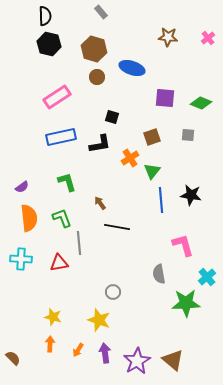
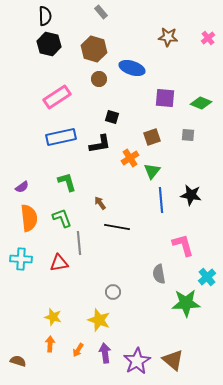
brown circle at (97, 77): moved 2 px right, 2 px down
brown semicircle at (13, 358): moved 5 px right, 3 px down; rotated 28 degrees counterclockwise
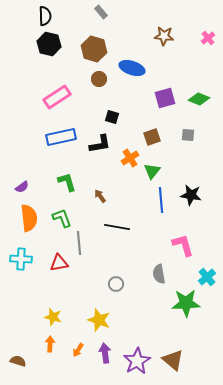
brown star at (168, 37): moved 4 px left, 1 px up
purple square at (165, 98): rotated 20 degrees counterclockwise
green diamond at (201, 103): moved 2 px left, 4 px up
brown arrow at (100, 203): moved 7 px up
gray circle at (113, 292): moved 3 px right, 8 px up
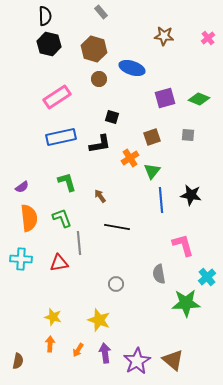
brown semicircle at (18, 361): rotated 84 degrees clockwise
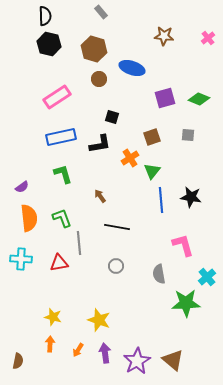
green L-shape at (67, 182): moved 4 px left, 8 px up
black star at (191, 195): moved 2 px down
gray circle at (116, 284): moved 18 px up
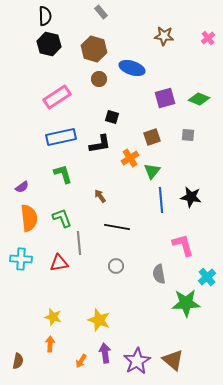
orange arrow at (78, 350): moved 3 px right, 11 px down
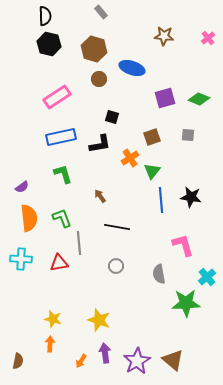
yellow star at (53, 317): moved 2 px down
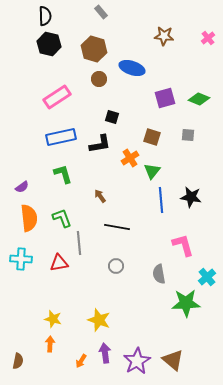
brown square at (152, 137): rotated 36 degrees clockwise
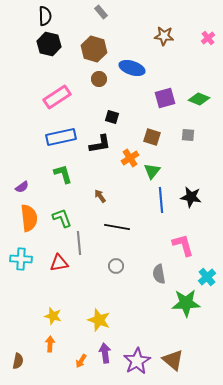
yellow star at (53, 319): moved 3 px up
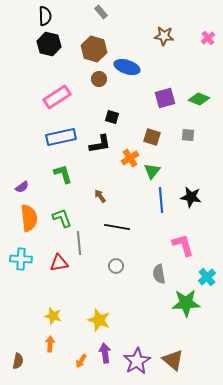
blue ellipse at (132, 68): moved 5 px left, 1 px up
